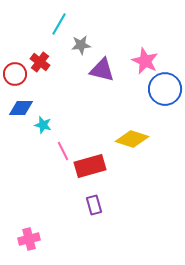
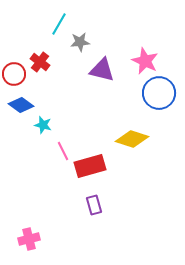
gray star: moved 1 px left, 3 px up
red circle: moved 1 px left
blue circle: moved 6 px left, 4 px down
blue diamond: moved 3 px up; rotated 35 degrees clockwise
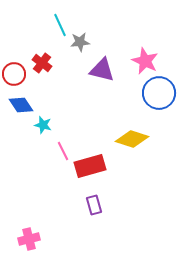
cyan line: moved 1 px right, 1 px down; rotated 55 degrees counterclockwise
red cross: moved 2 px right, 1 px down
blue diamond: rotated 20 degrees clockwise
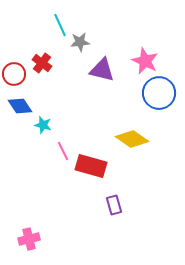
blue diamond: moved 1 px left, 1 px down
yellow diamond: rotated 16 degrees clockwise
red rectangle: moved 1 px right; rotated 32 degrees clockwise
purple rectangle: moved 20 px right
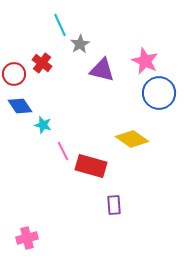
gray star: moved 2 px down; rotated 24 degrees counterclockwise
purple rectangle: rotated 12 degrees clockwise
pink cross: moved 2 px left, 1 px up
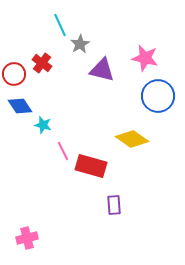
pink star: moved 3 px up; rotated 12 degrees counterclockwise
blue circle: moved 1 px left, 3 px down
